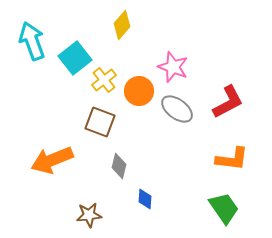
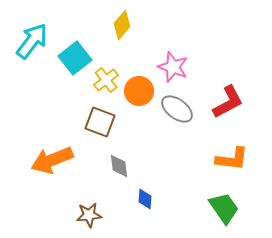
cyan arrow: rotated 57 degrees clockwise
yellow cross: moved 2 px right
gray diamond: rotated 20 degrees counterclockwise
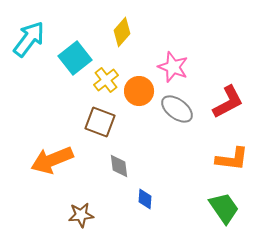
yellow diamond: moved 7 px down
cyan arrow: moved 3 px left, 2 px up
brown star: moved 8 px left
